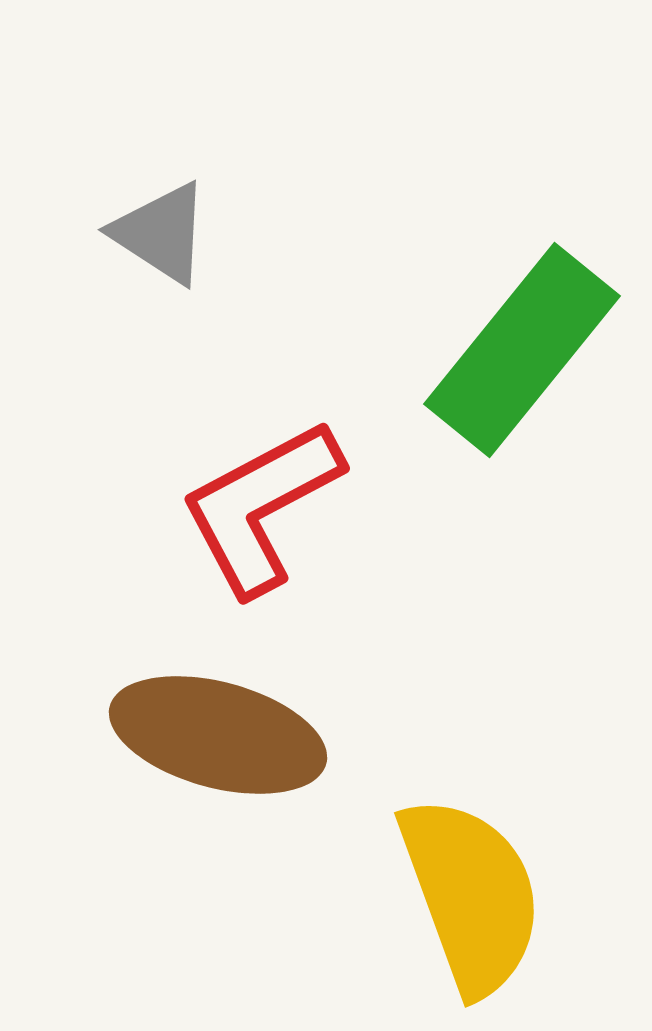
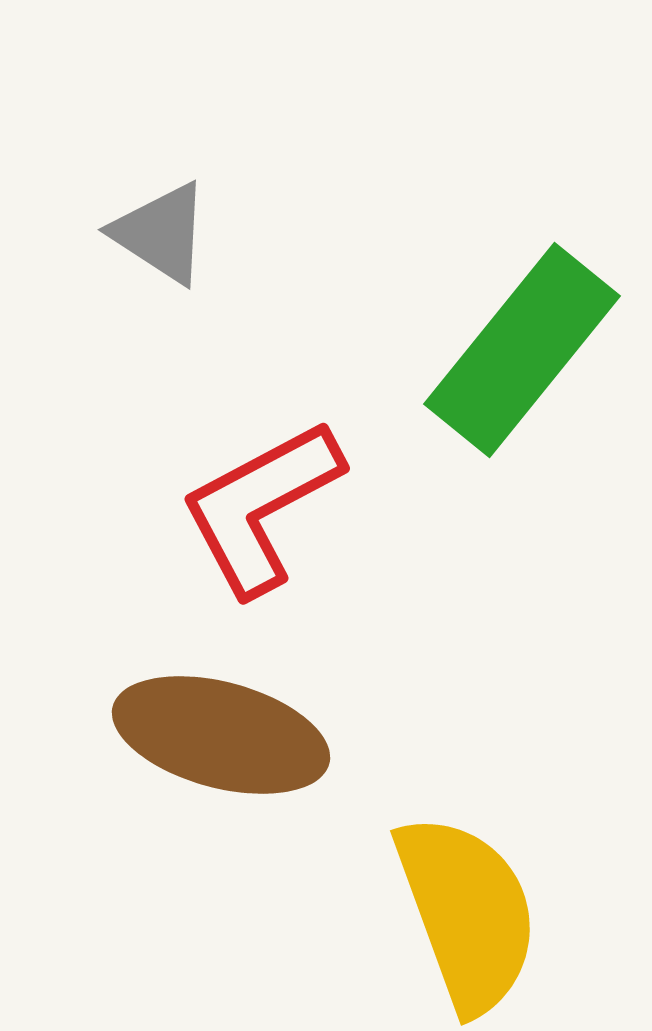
brown ellipse: moved 3 px right
yellow semicircle: moved 4 px left, 18 px down
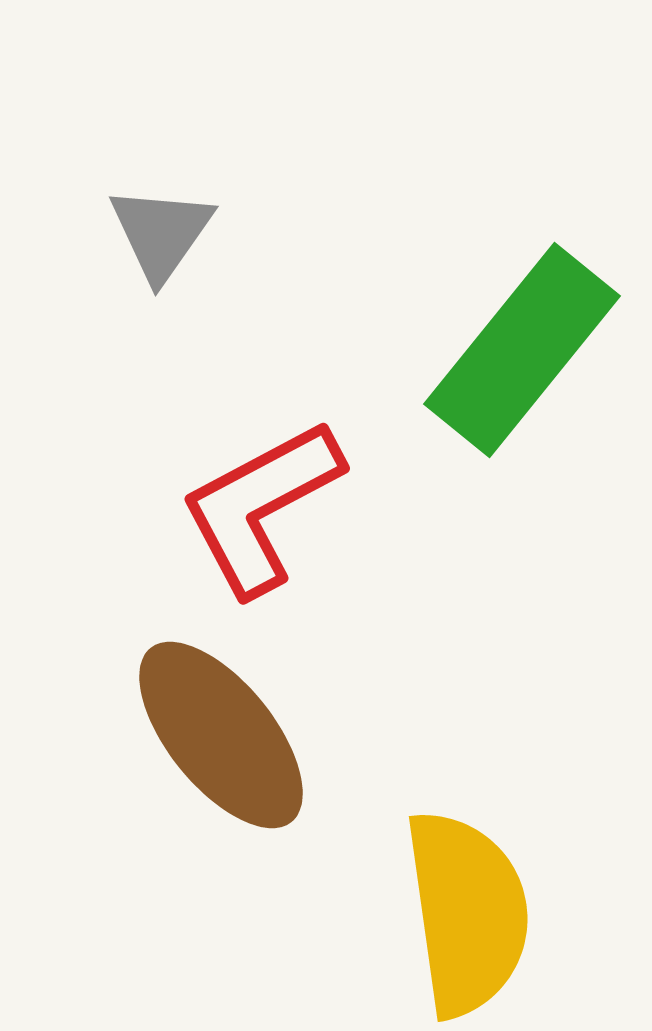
gray triangle: rotated 32 degrees clockwise
brown ellipse: rotated 36 degrees clockwise
yellow semicircle: rotated 12 degrees clockwise
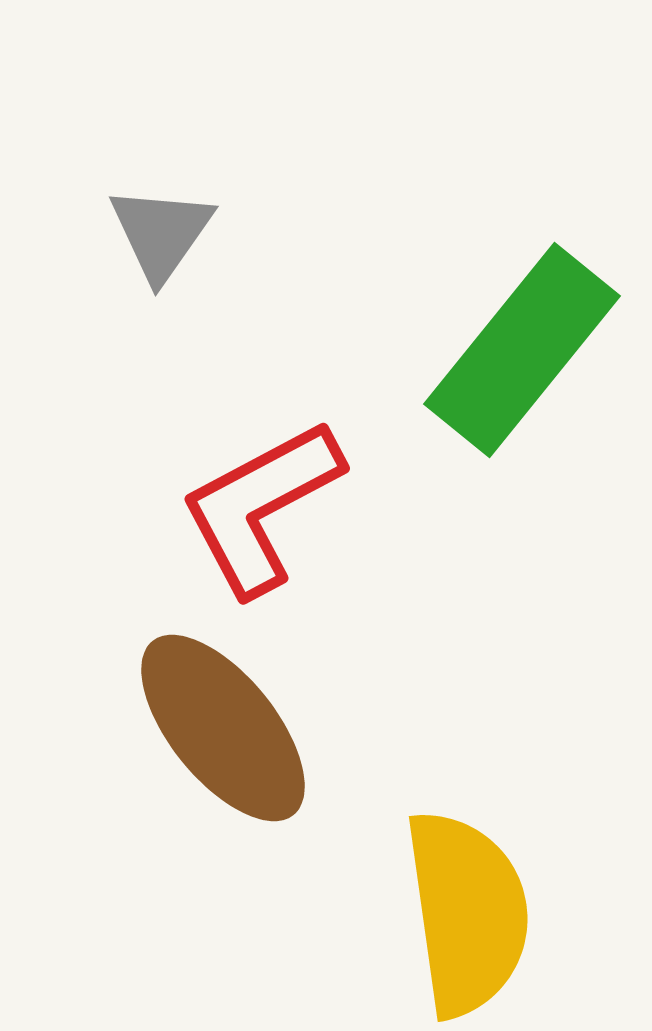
brown ellipse: moved 2 px right, 7 px up
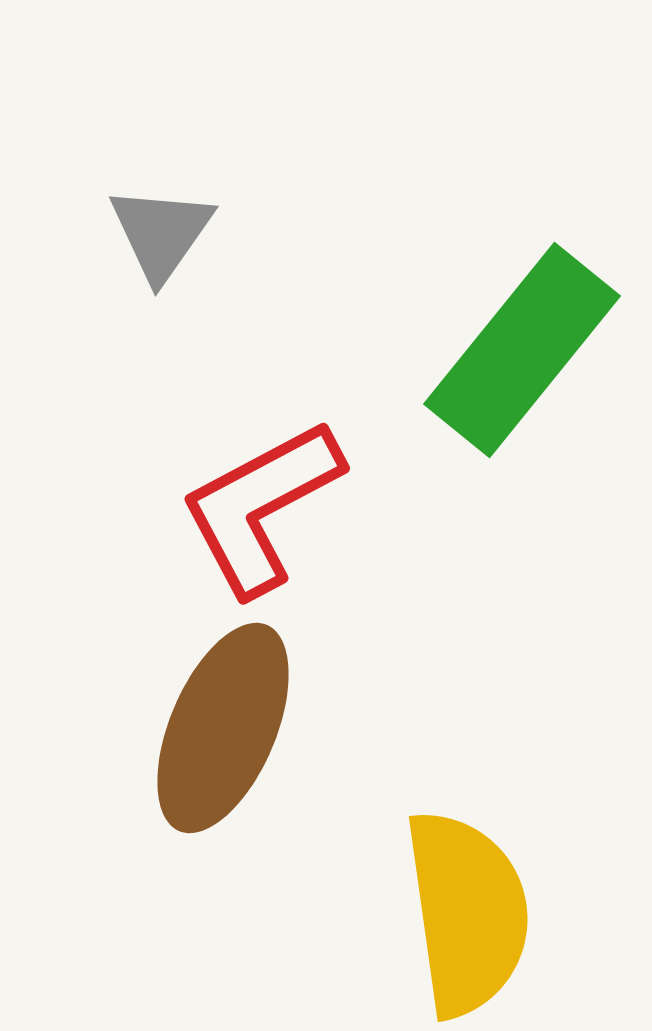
brown ellipse: rotated 62 degrees clockwise
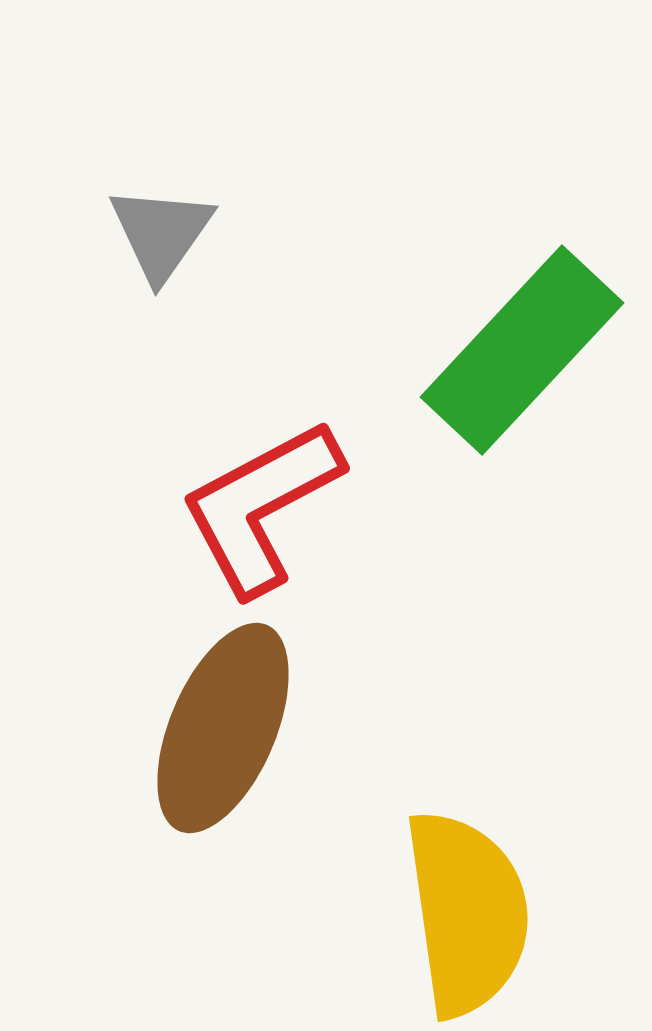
green rectangle: rotated 4 degrees clockwise
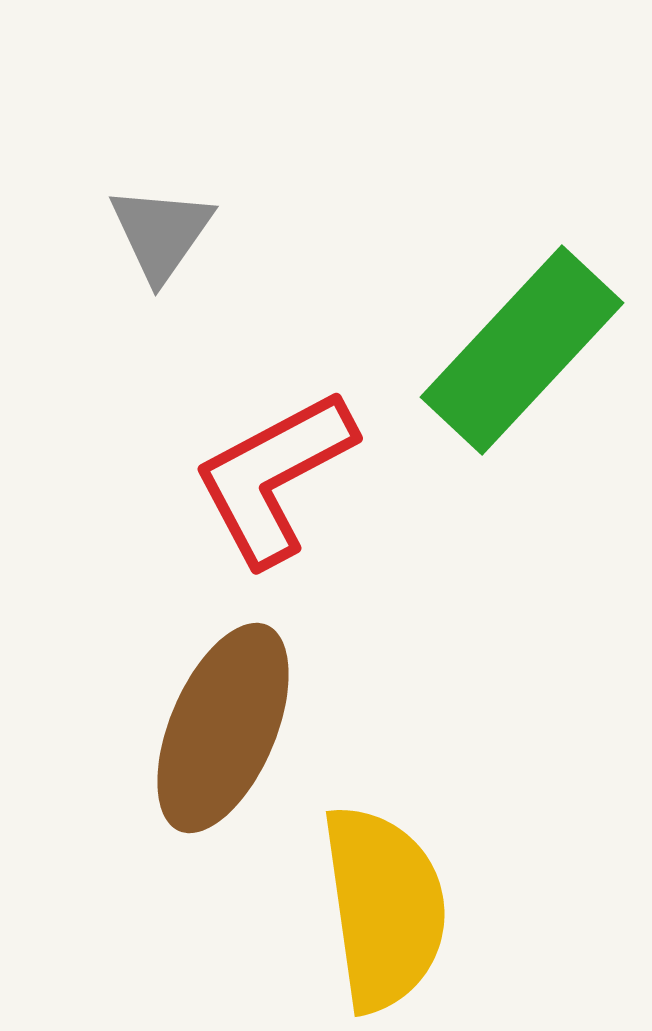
red L-shape: moved 13 px right, 30 px up
yellow semicircle: moved 83 px left, 5 px up
